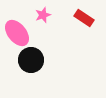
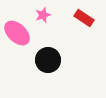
pink ellipse: rotated 8 degrees counterclockwise
black circle: moved 17 px right
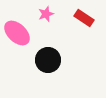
pink star: moved 3 px right, 1 px up
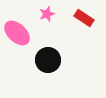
pink star: moved 1 px right
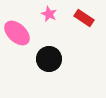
pink star: moved 2 px right; rotated 28 degrees counterclockwise
black circle: moved 1 px right, 1 px up
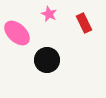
red rectangle: moved 5 px down; rotated 30 degrees clockwise
black circle: moved 2 px left, 1 px down
